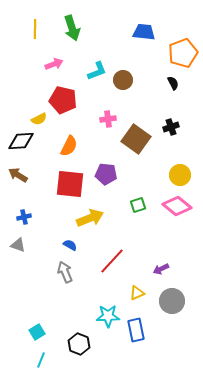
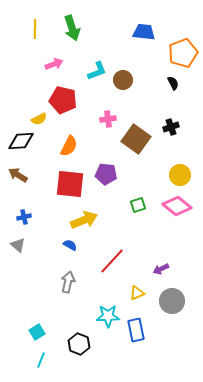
yellow arrow: moved 6 px left, 2 px down
gray triangle: rotated 21 degrees clockwise
gray arrow: moved 3 px right, 10 px down; rotated 35 degrees clockwise
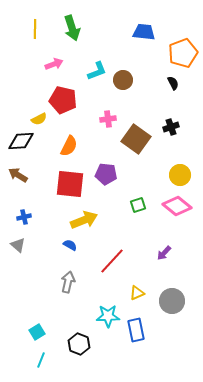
purple arrow: moved 3 px right, 16 px up; rotated 21 degrees counterclockwise
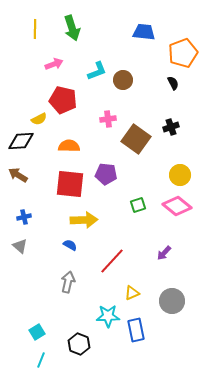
orange semicircle: rotated 115 degrees counterclockwise
yellow arrow: rotated 20 degrees clockwise
gray triangle: moved 2 px right, 1 px down
yellow triangle: moved 5 px left
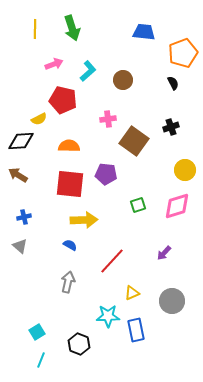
cyan L-shape: moved 9 px left; rotated 20 degrees counterclockwise
brown square: moved 2 px left, 2 px down
yellow circle: moved 5 px right, 5 px up
pink diamond: rotated 56 degrees counterclockwise
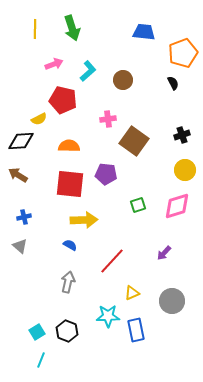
black cross: moved 11 px right, 8 px down
black hexagon: moved 12 px left, 13 px up
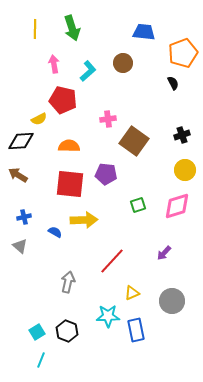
pink arrow: rotated 78 degrees counterclockwise
brown circle: moved 17 px up
blue semicircle: moved 15 px left, 13 px up
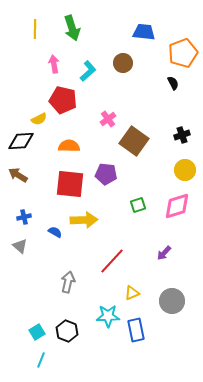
pink cross: rotated 28 degrees counterclockwise
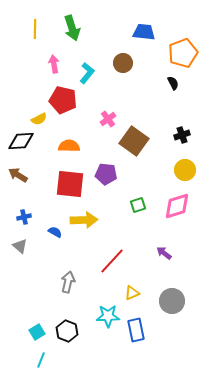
cyan L-shape: moved 1 px left, 2 px down; rotated 10 degrees counterclockwise
purple arrow: rotated 84 degrees clockwise
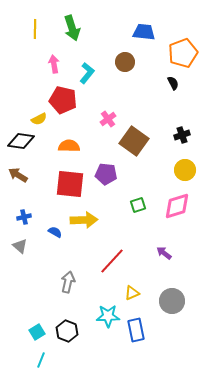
brown circle: moved 2 px right, 1 px up
black diamond: rotated 12 degrees clockwise
